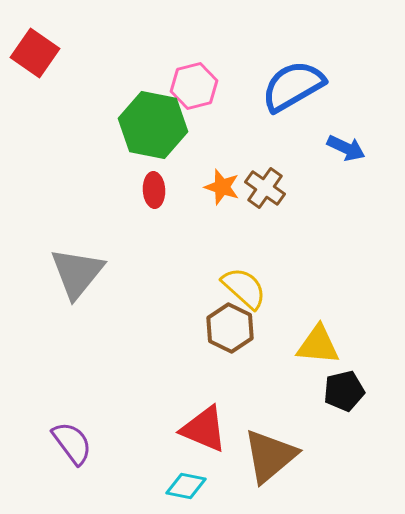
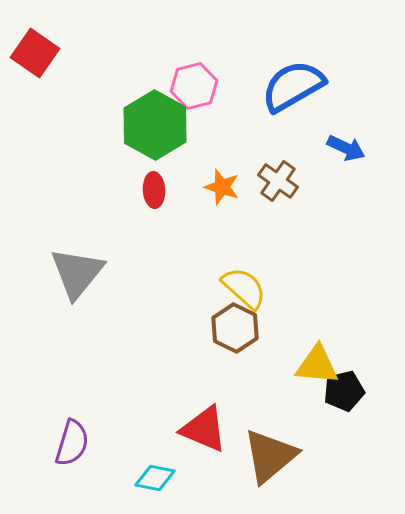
green hexagon: moved 2 px right; rotated 18 degrees clockwise
brown cross: moved 13 px right, 7 px up
brown hexagon: moved 5 px right
yellow triangle: moved 1 px left, 20 px down
purple semicircle: rotated 54 degrees clockwise
cyan diamond: moved 31 px left, 8 px up
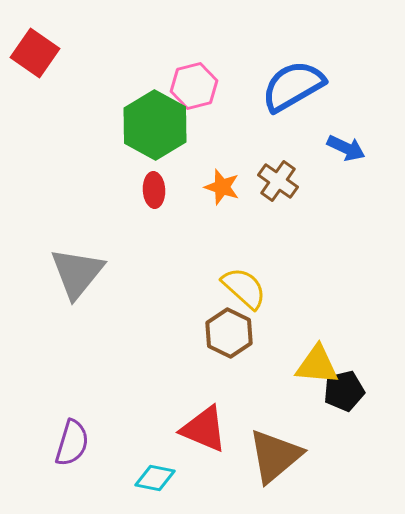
brown hexagon: moved 6 px left, 5 px down
brown triangle: moved 5 px right
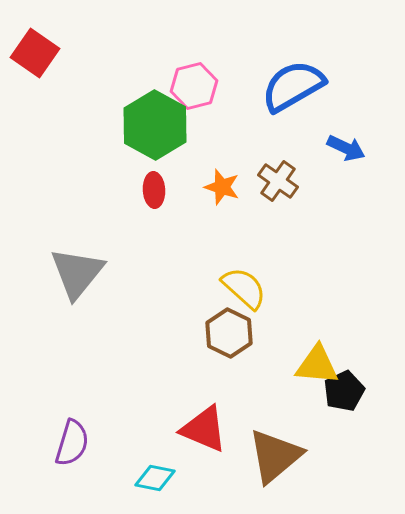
black pentagon: rotated 12 degrees counterclockwise
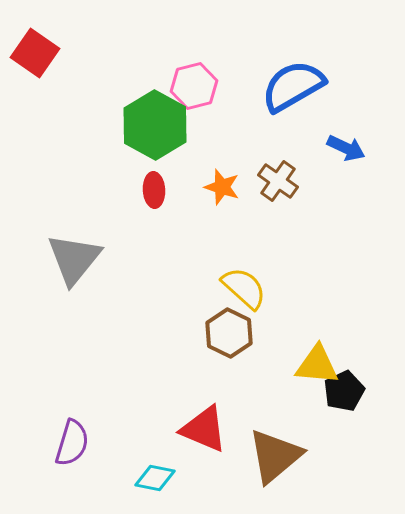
gray triangle: moved 3 px left, 14 px up
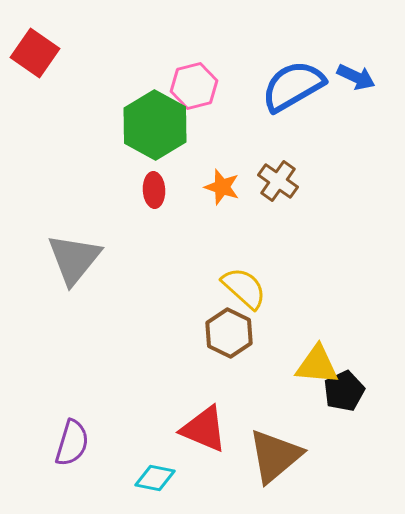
blue arrow: moved 10 px right, 71 px up
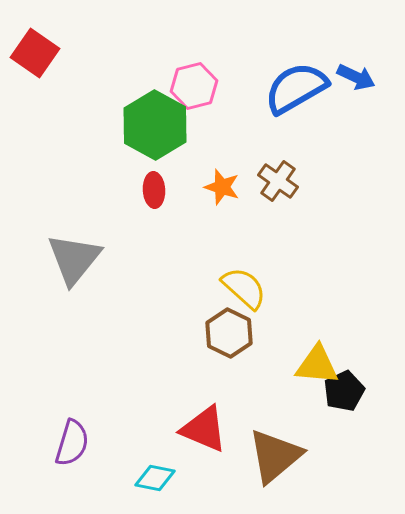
blue semicircle: moved 3 px right, 2 px down
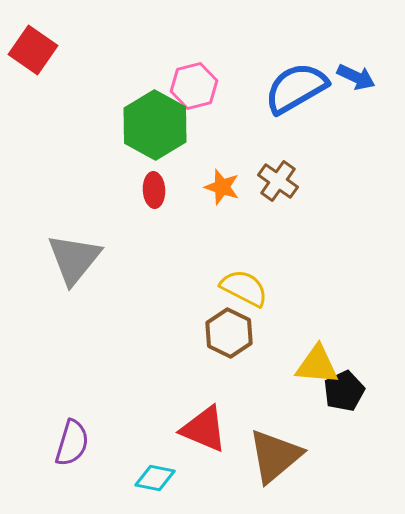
red square: moved 2 px left, 3 px up
yellow semicircle: rotated 15 degrees counterclockwise
